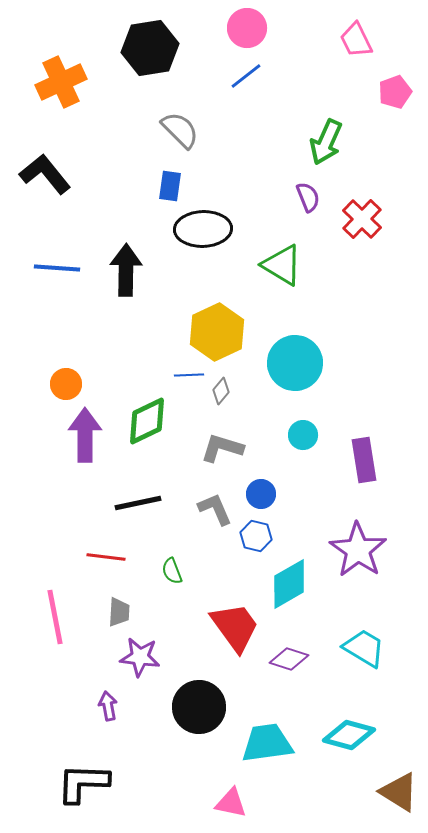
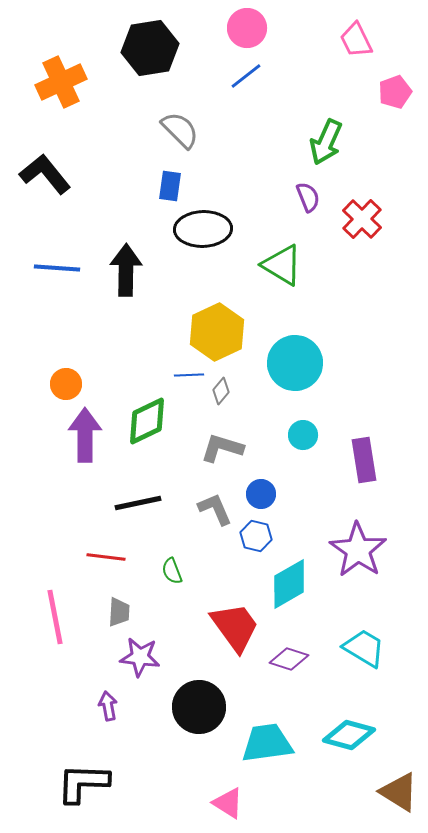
pink triangle at (231, 803): moved 3 px left; rotated 20 degrees clockwise
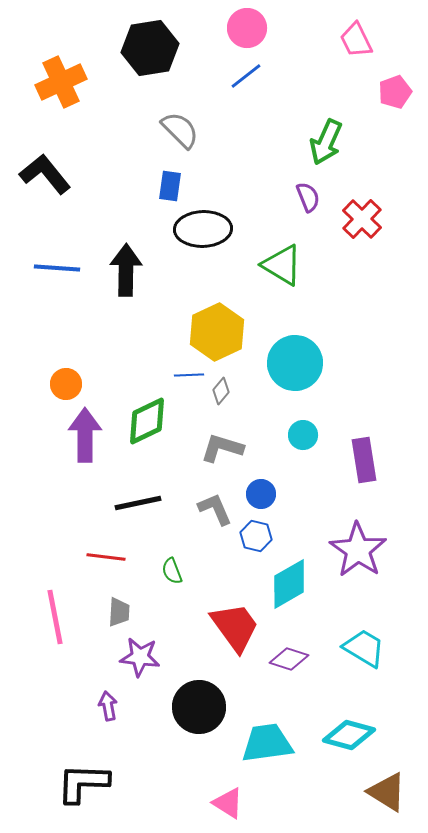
brown triangle at (399, 792): moved 12 px left
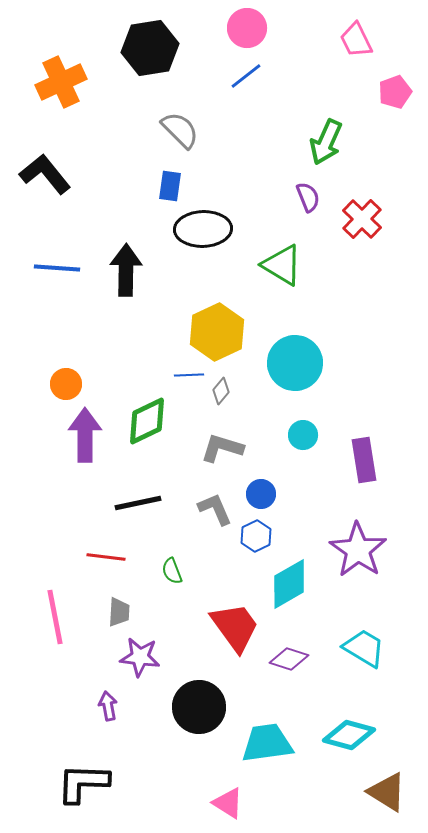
blue hexagon at (256, 536): rotated 20 degrees clockwise
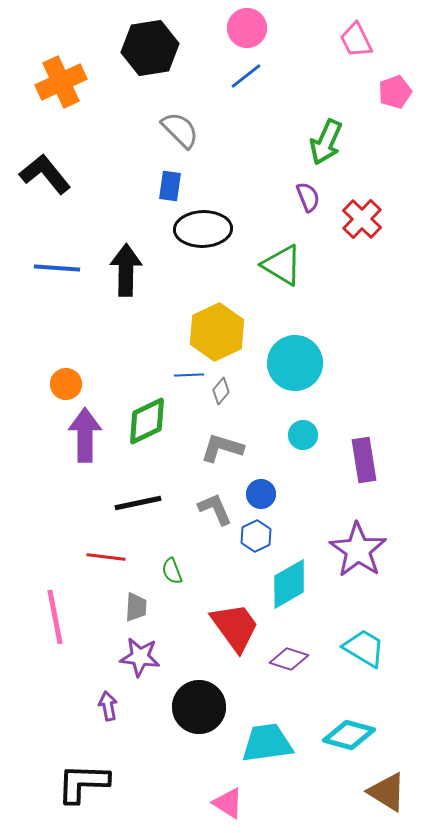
gray trapezoid at (119, 612): moved 17 px right, 5 px up
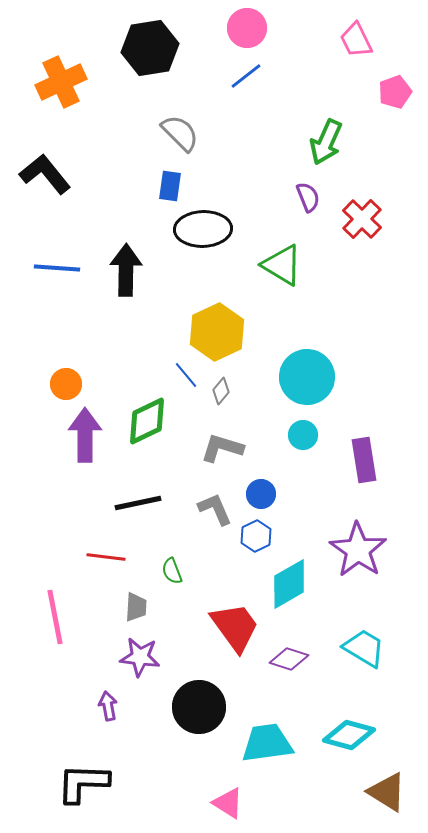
gray semicircle at (180, 130): moved 3 px down
cyan circle at (295, 363): moved 12 px right, 14 px down
blue line at (189, 375): moved 3 px left; rotated 52 degrees clockwise
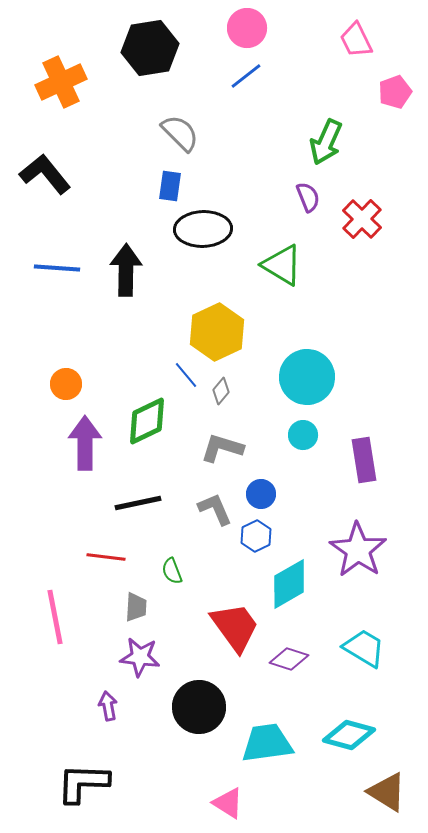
purple arrow at (85, 435): moved 8 px down
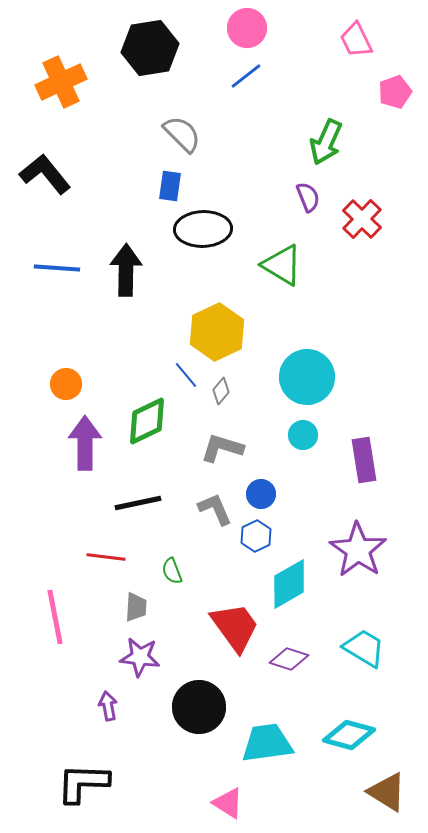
gray semicircle at (180, 133): moved 2 px right, 1 px down
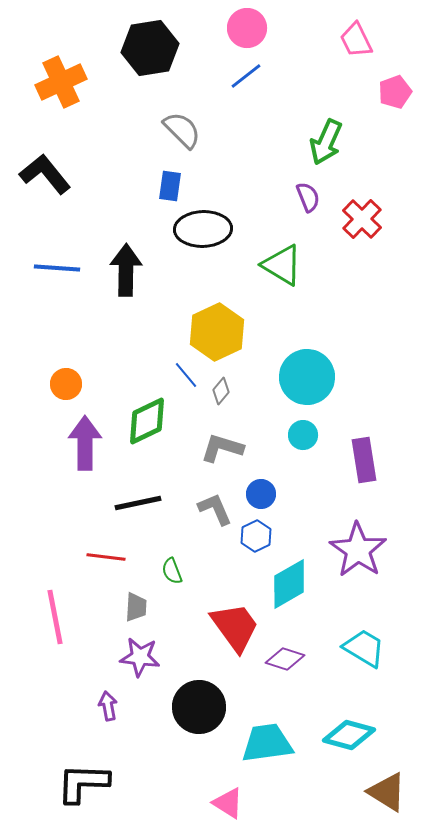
gray semicircle at (182, 134): moved 4 px up
purple diamond at (289, 659): moved 4 px left
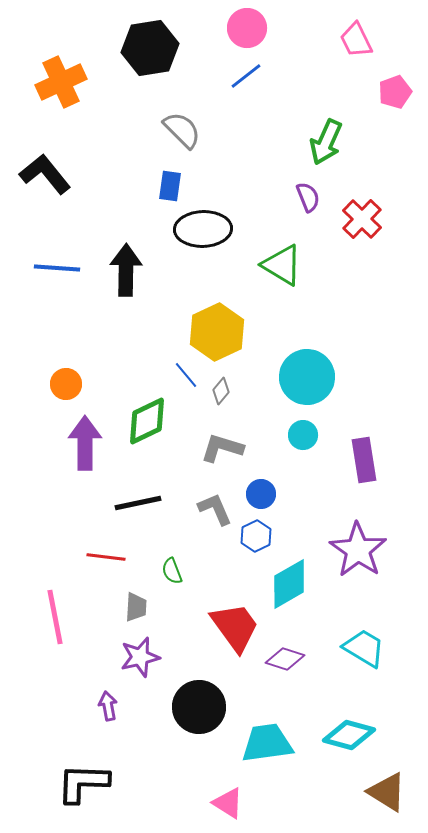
purple star at (140, 657): rotated 21 degrees counterclockwise
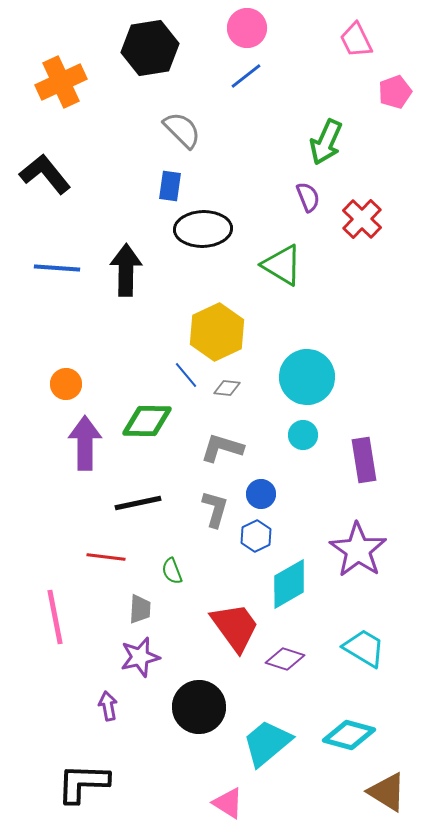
gray diamond at (221, 391): moved 6 px right, 3 px up; rotated 56 degrees clockwise
green diamond at (147, 421): rotated 27 degrees clockwise
gray L-shape at (215, 509): rotated 39 degrees clockwise
gray trapezoid at (136, 607): moved 4 px right, 2 px down
cyan trapezoid at (267, 743): rotated 32 degrees counterclockwise
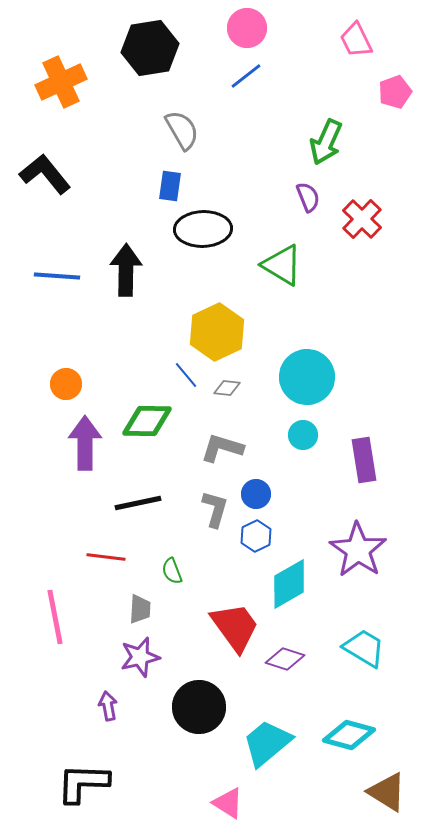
gray semicircle at (182, 130): rotated 15 degrees clockwise
blue line at (57, 268): moved 8 px down
blue circle at (261, 494): moved 5 px left
